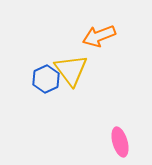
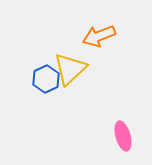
yellow triangle: moved 1 px left, 1 px up; rotated 24 degrees clockwise
pink ellipse: moved 3 px right, 6 px up
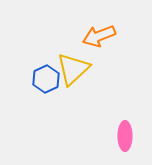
yellow triangle: moved 3 px right
pink ellipse: moved 2 px right; rotated 16 degrees clockwise
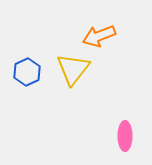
yellow triangle: rotated 9 degrees counterclockwise
blue hexagon: moved 19 px left, 7 px up
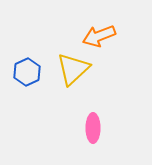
yellow triangle: rotated 9 degrees clockwise
pink ellipse: moved 32 px left, 8 px up
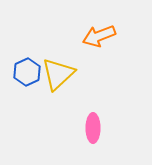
yellow triangle: moved 15 px left, 5 px down
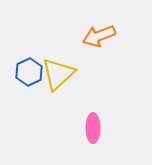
blue hexagon: moved 2 px right
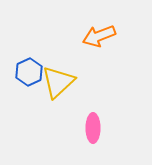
yellow triangle: moved 8 px down
